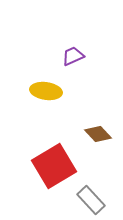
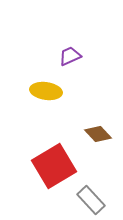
purple trapezoid: moved 3 px left
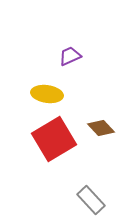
yellow ellipse: moved 1 px right, 3 px down
brown diamond: moved 3 px right, 6 px up
red square: moved 27 px up
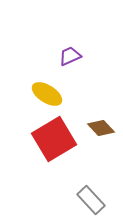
yellow ellipse: rotated 24 degrees clockwise
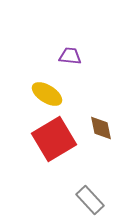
purple trapezoid: rotated 30 degrees clockwise
brown diamond: rotated 32 degrees clockwise
gray rectangle: moved 1 px left
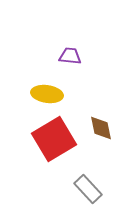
yellow ellipse: rotated 24 degrees counterclockwise
gray rectangle: moved 2 px left, 11 px up
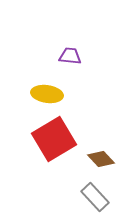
brown diamond: moved 31 px down; rotated 32 degrees counterclockwise
gray rectangle: moved 7 px right, 8 px down
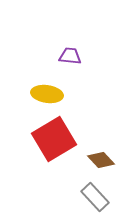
brown diamond: moved 1 px down
